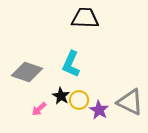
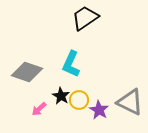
black trapezoid: rotated 36 degrees counterclockwise
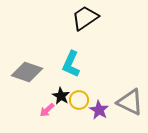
pink arrow: moved 8 px right, 1 px down
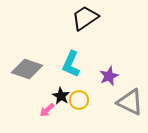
gray diamond: moved 3 px up
purple star: moved 10 px right, 34 px up; rotated 18 degrees clockwise
